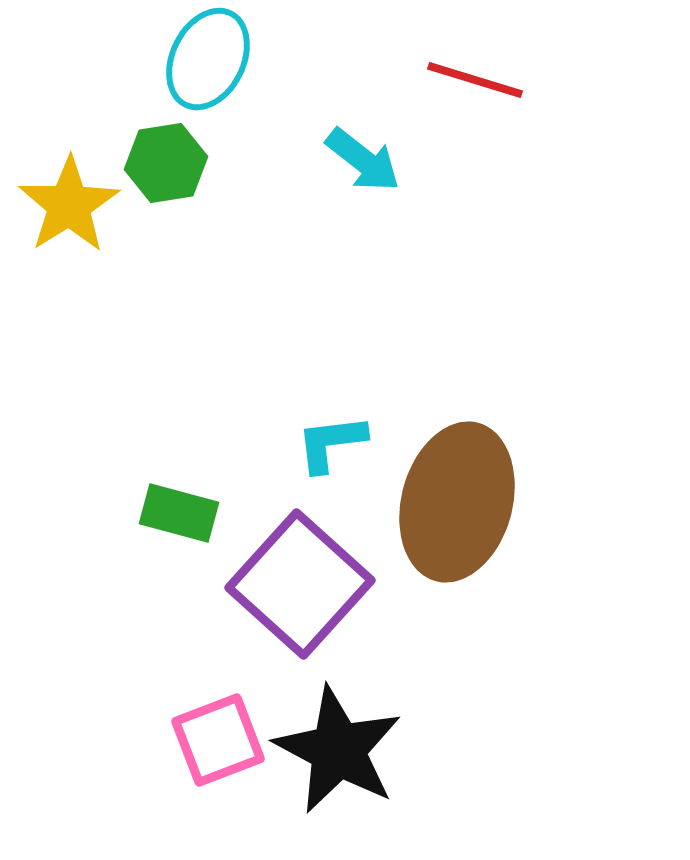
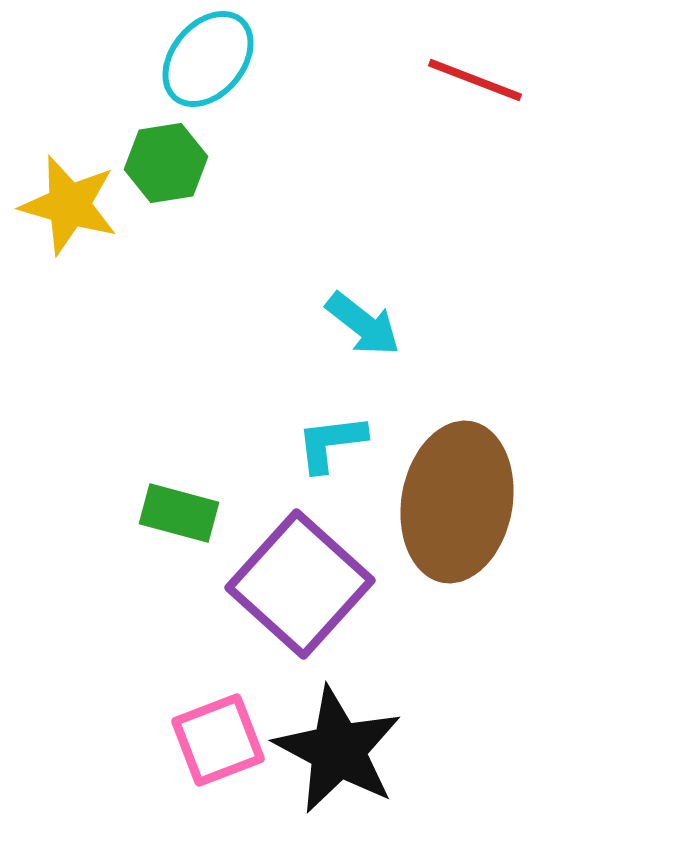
cyan ellipse: rotated 14 degrees clockwise
red line: rotated 4 degrees clockwise
cyan arrow: moved 164 px down
yellow star: rotated 24 degrees counterclockwise
brown ellipse: rotated 5 degrees counterclockwise
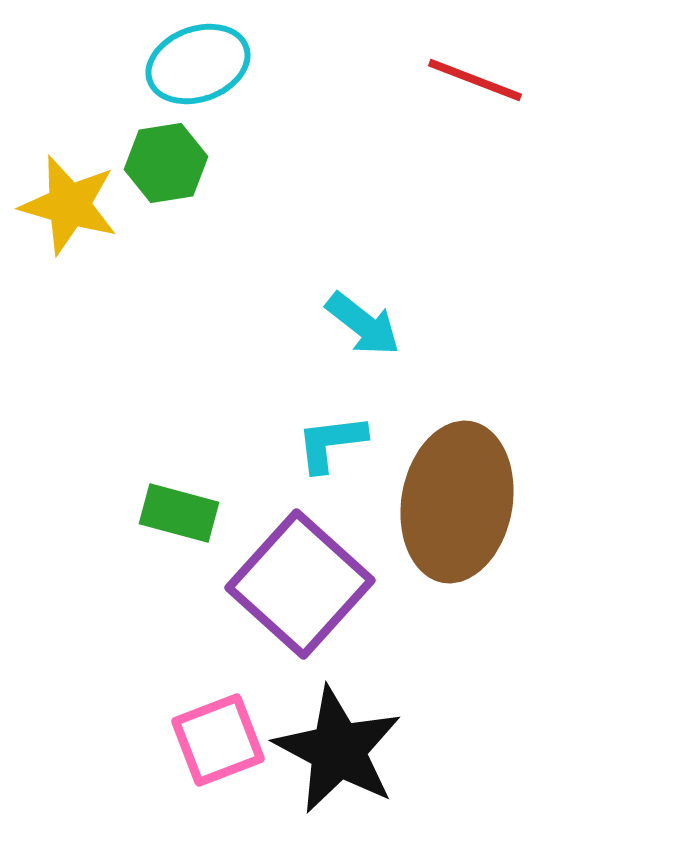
cyan ellipse: moved 10 px left, 5 px down; rotated 30 degrees clockwise
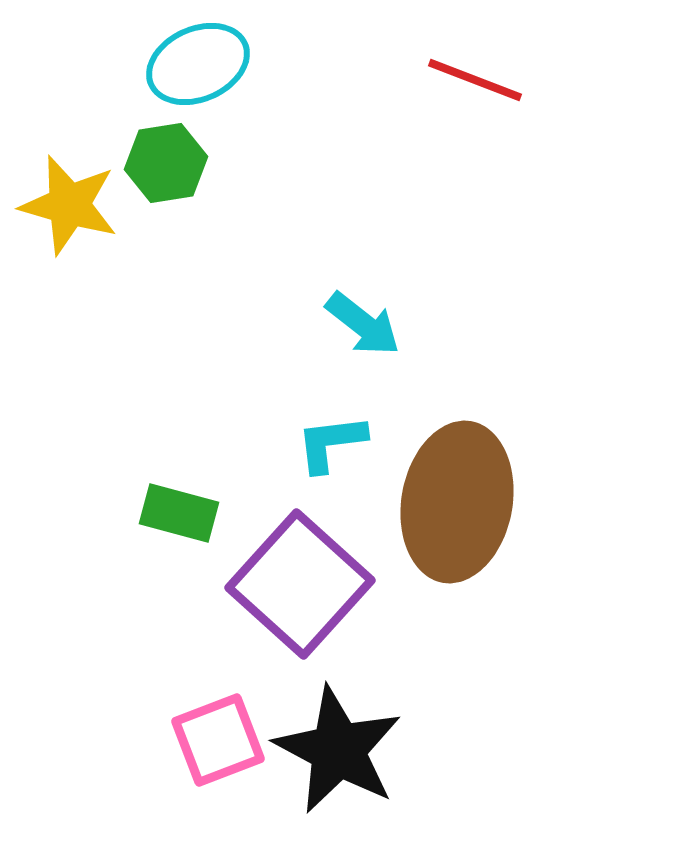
cyan ellipse: rotated 4 degrees counterclockwise
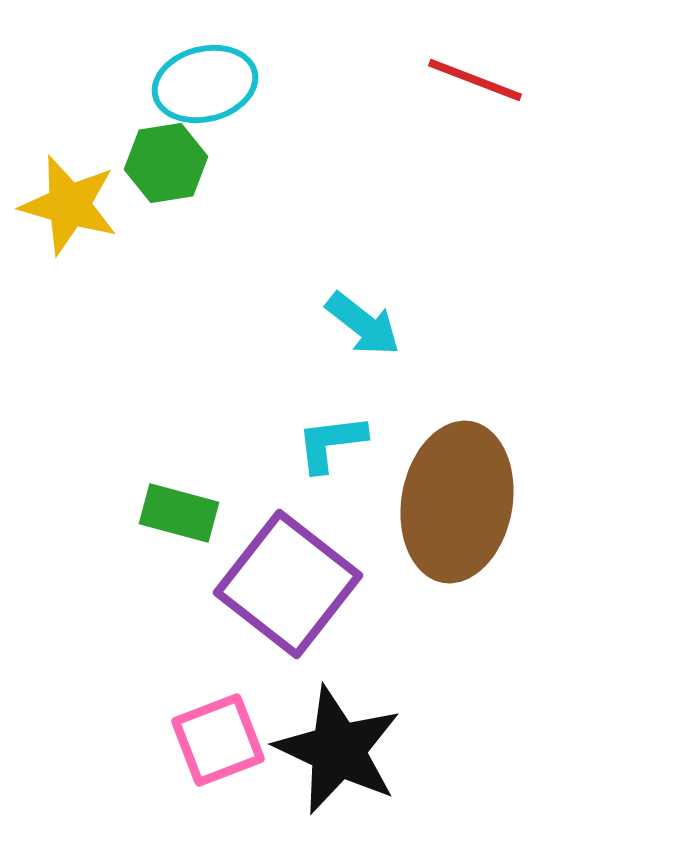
cyan ellipse: moved 7 px right, 20 px down; rotated 10 degrees clockwise
purple square: moved 12 px left; rotated 4 degrees counterclockwise
black star: rotated 3 degrees counterclockwise
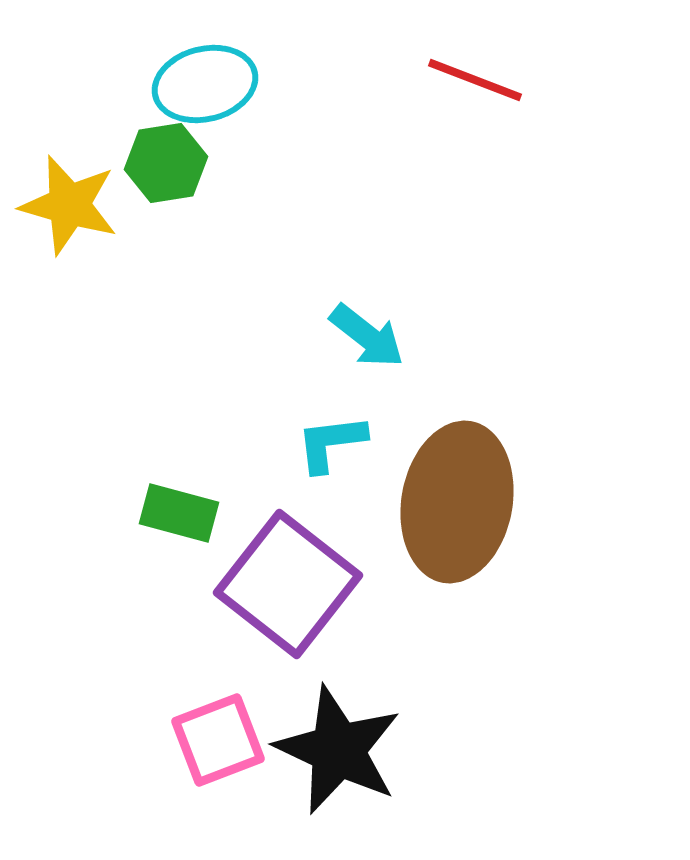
cyan arrow: moved 4 px right, 12 px down
